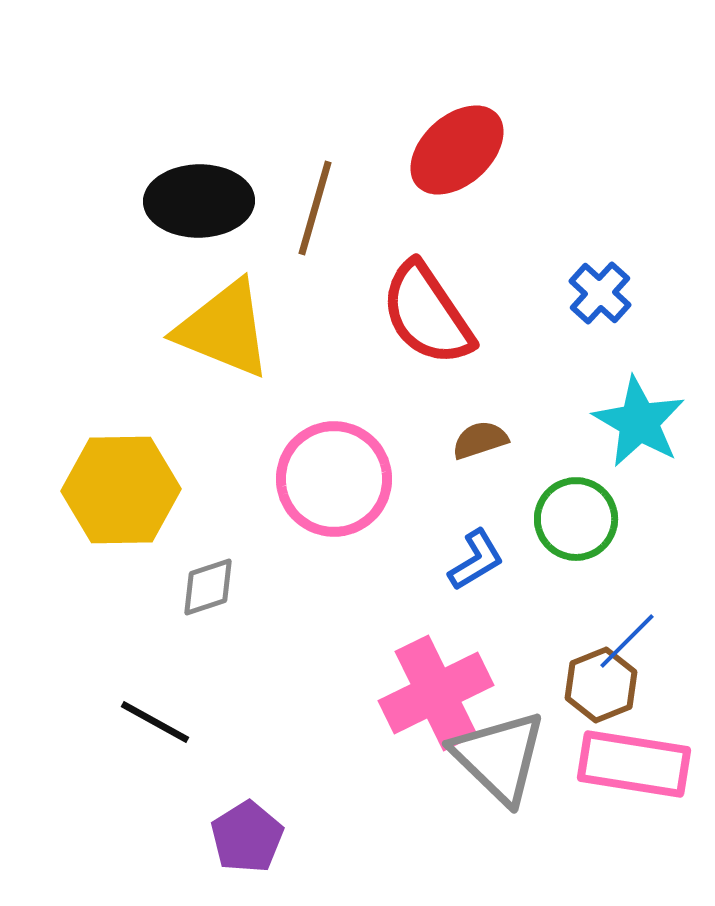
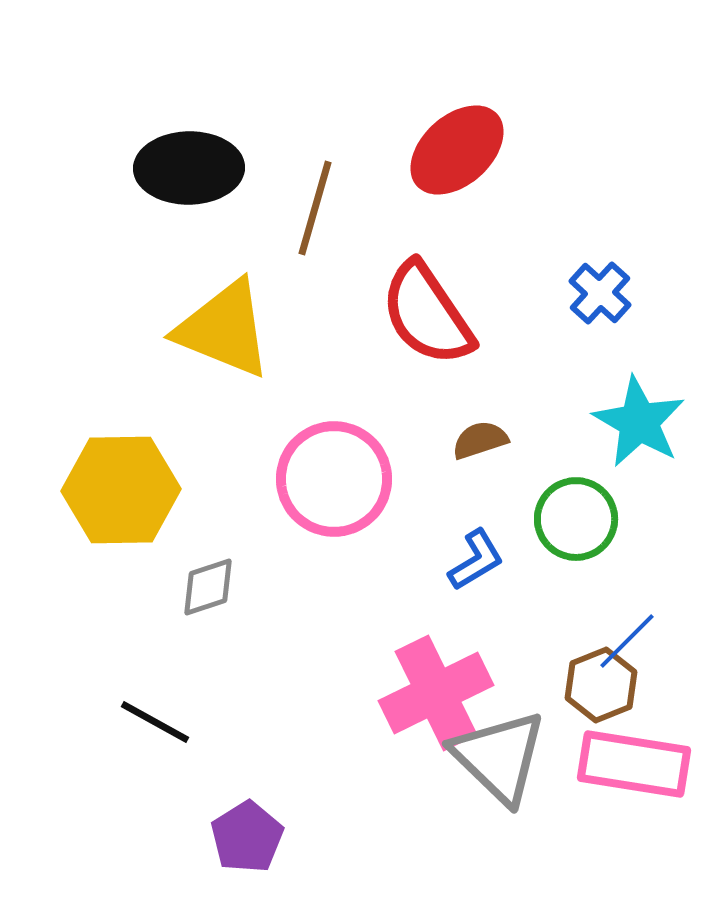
black ellipse: moved 10 px left, 33 px up
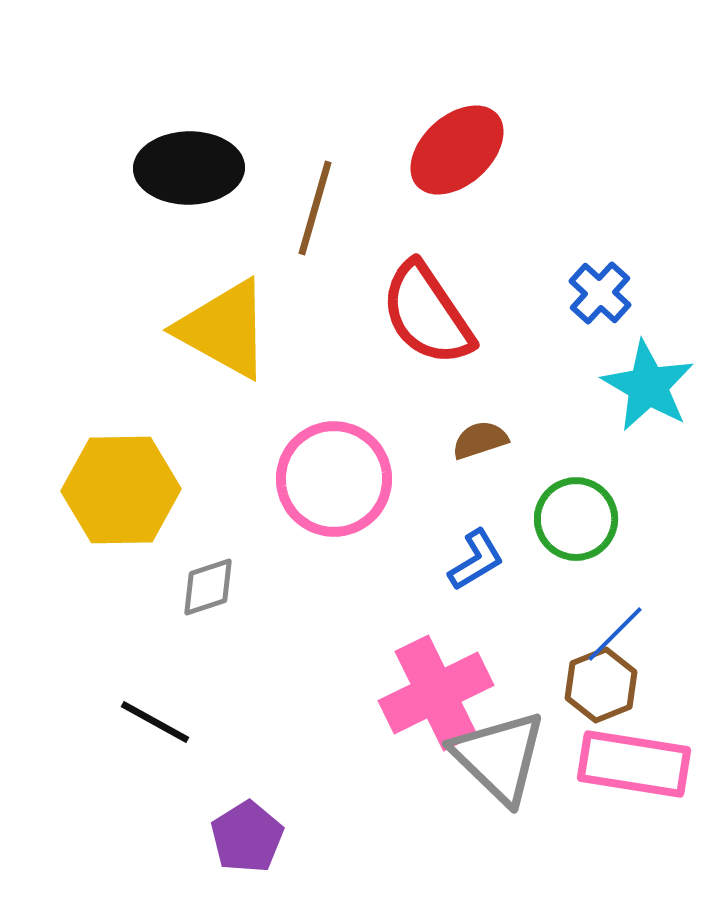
yellow triangle: rotated 7 degrees clockwise
cyan star: moved 9 px right, 36 px up
blue line: moved 12 px left, 7 px up
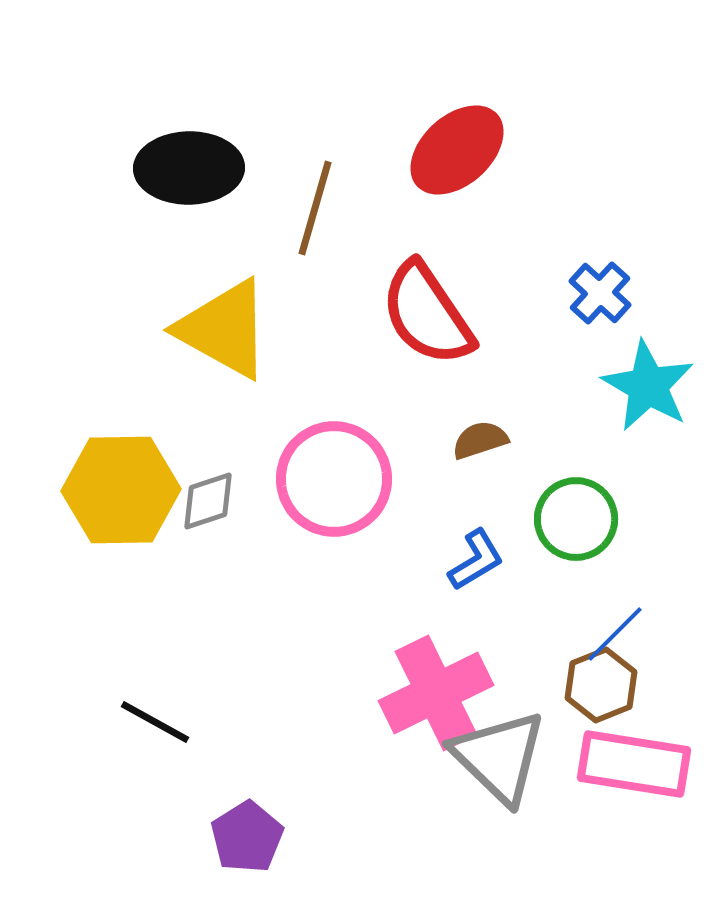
gray diamond: moved 86 px up
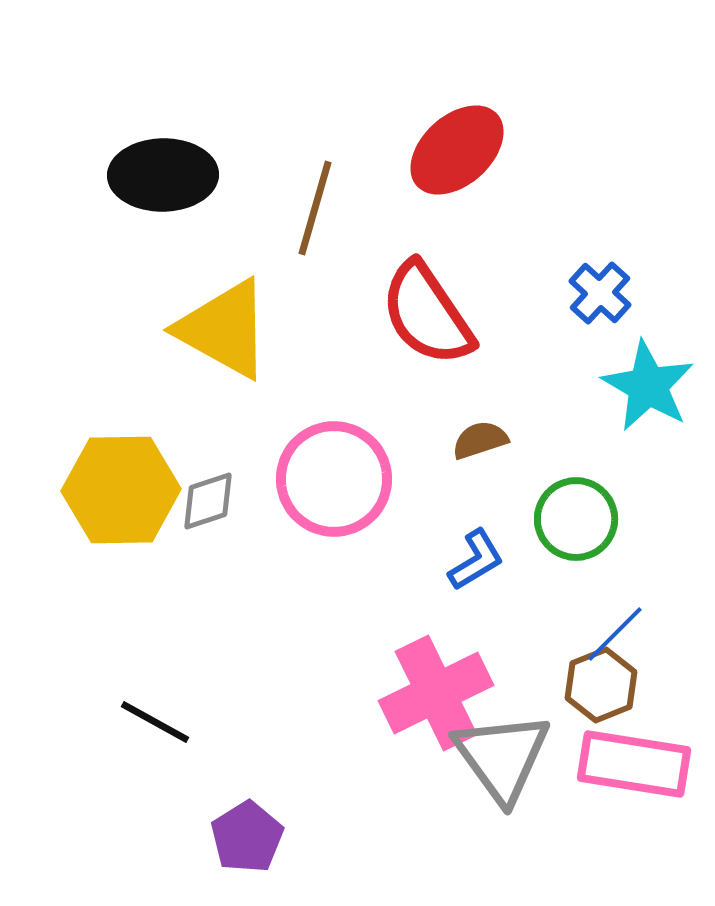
black ellipse: moved 26 px left, 7 px down
gray triangle: moved 3 px right; rotated 10 degrees clockwise
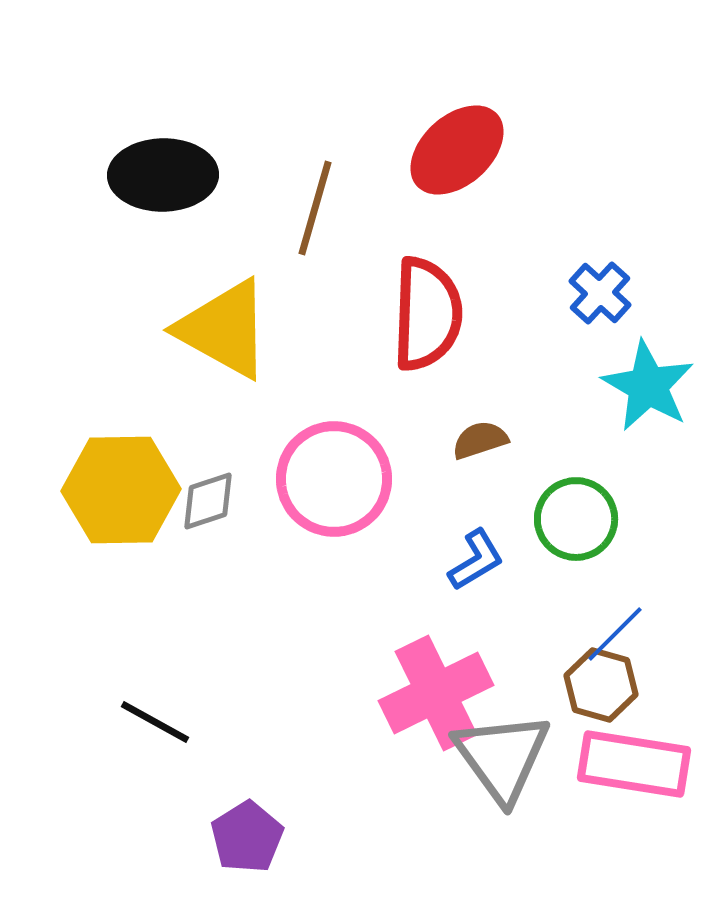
red semicircle: rotated 144 degrees counterclockwise
brown hexagon: rotated 22 degrees counterclockwise
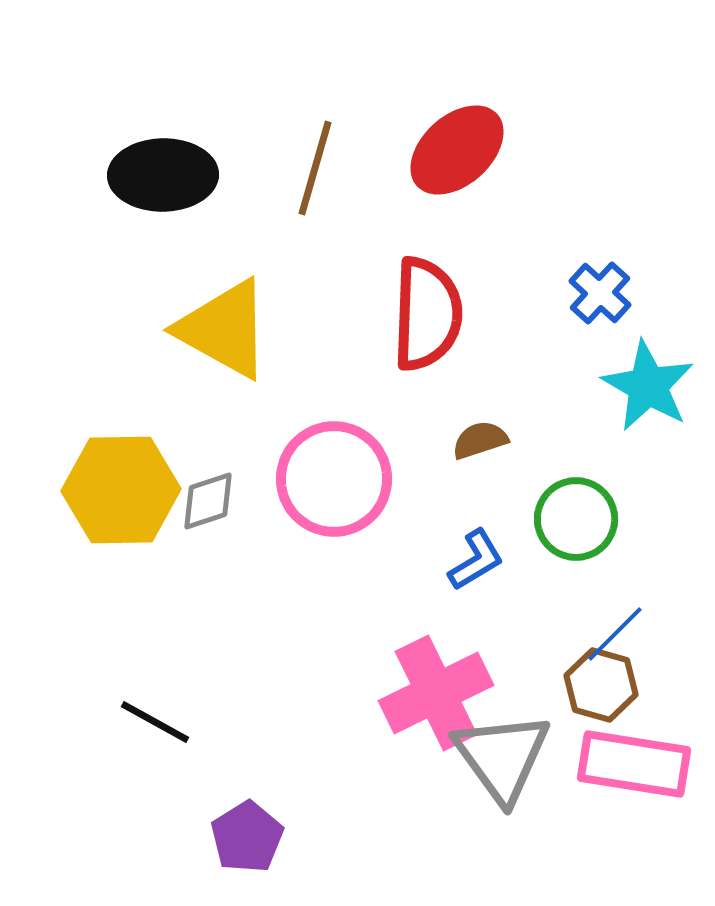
brown line: moved 40 px up
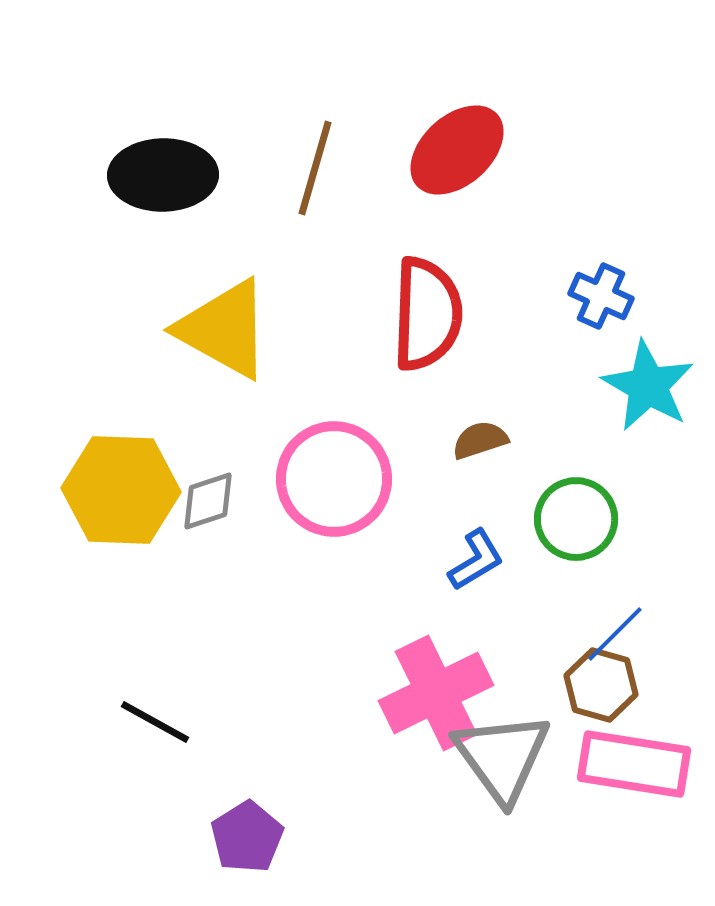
blue cross: moved 1 px right, 3 px down; rotated 18 degrees counterclockwise
yellow hexagon: rotated 3 degrees clockwise
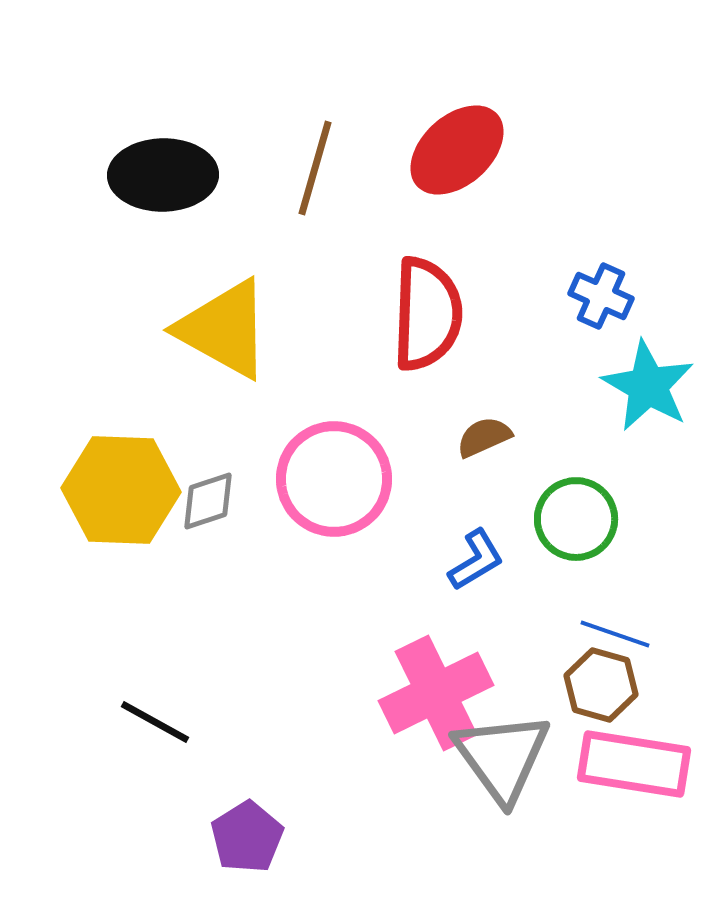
brown semicircle: moved 4 px right, 3 px up; rotated 6 degrees counterclockwise
blue line: rotated 64 degrees clockwise
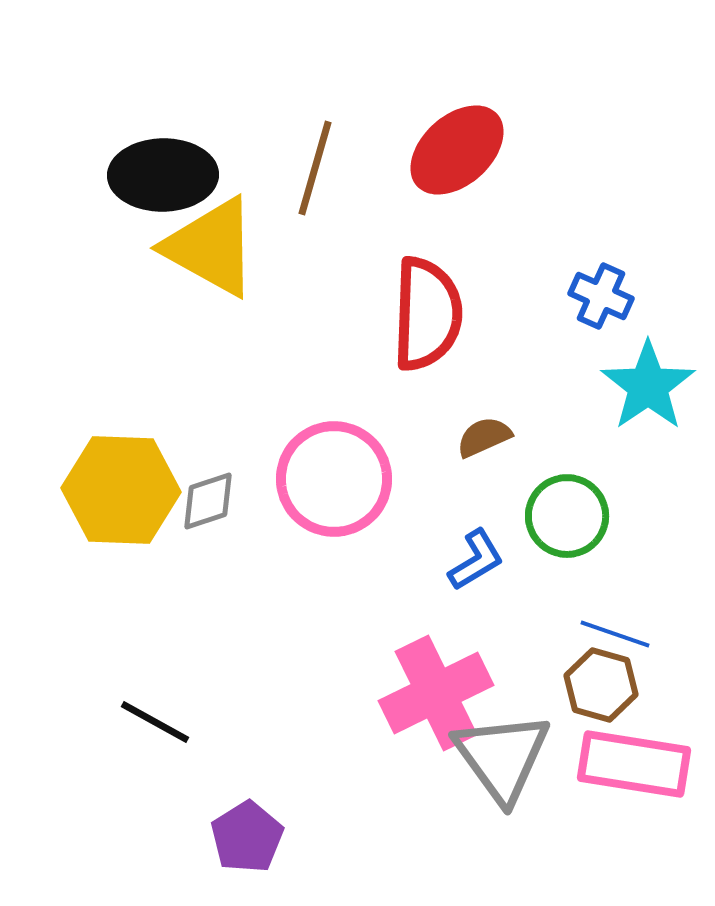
yellow triangle: moved 13 px left, 82 px up
cyan star: rotated 8 degrees clockwise
green circle: moved 9 px left, 3 px up
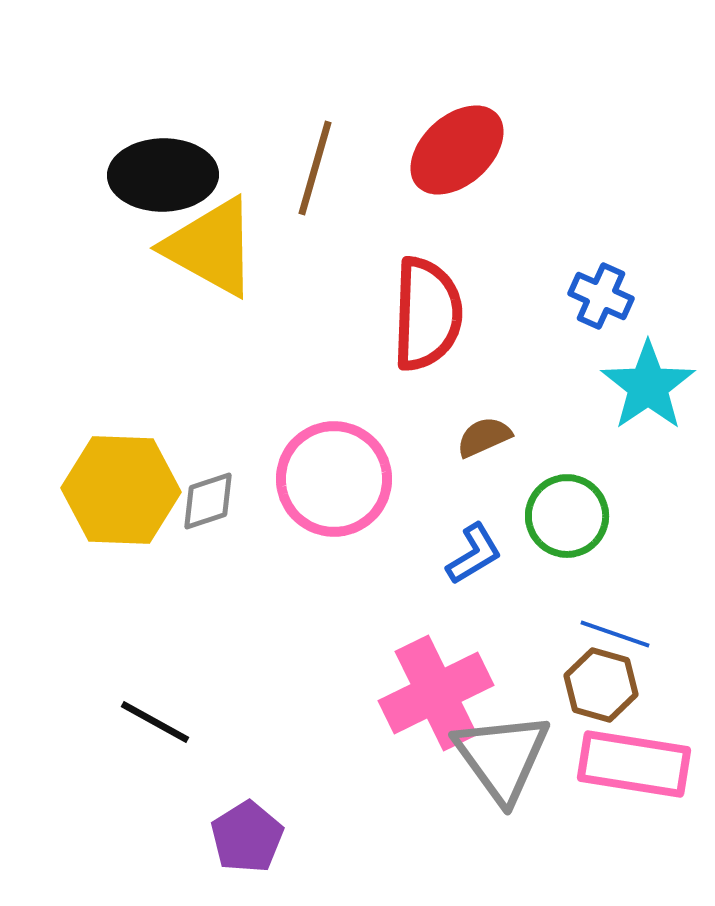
blue L-shape: moved 2 px left, 6 px up
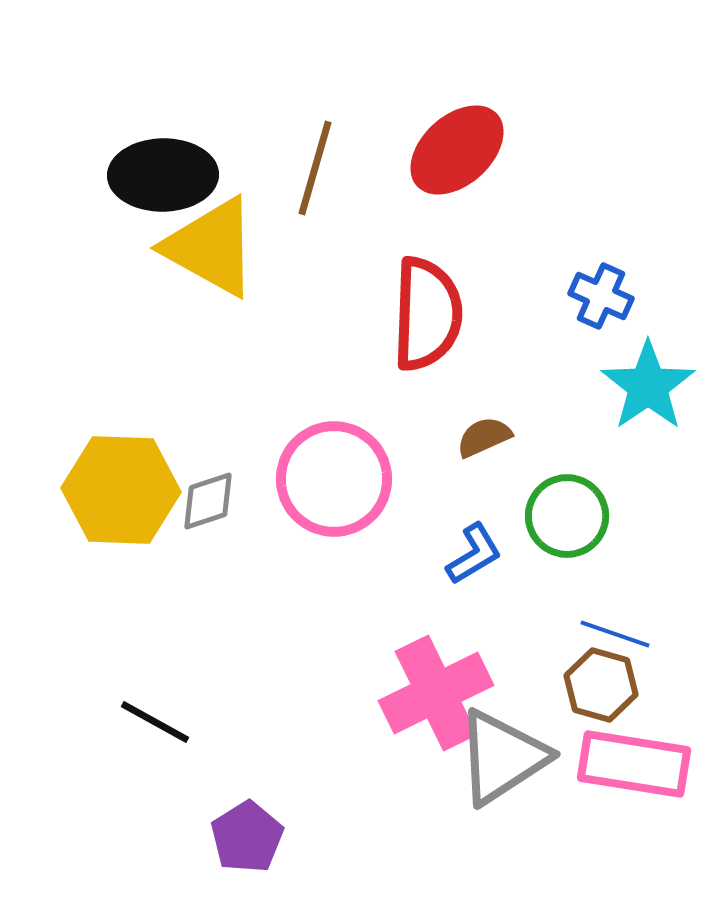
gray triangle: rotated 33 degrees clockwise
